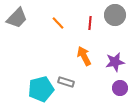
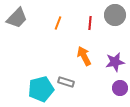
orange line: rotated 64 degrees clockwise
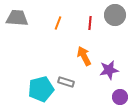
gray trapezoid: rotated 130 degrees counterclockwise
purple star: moved 6 px left, 8 px down
purple circle: moved 9 px down
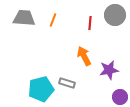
gray trapezoid: moved 7 px right
orange line: moved 5 px left, 3 px up
gray rectangle: moved 1 px right, 1 px down
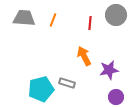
gray circle: moved 1 px right
purple circle: moved 4 px left
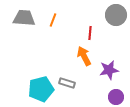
red line: moved 10 px down
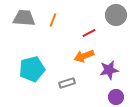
red line: moved 1 px left; rotated 56 degrees clockwise
orange arrow: rotated 84 degrees counterclockwise
gray rectangle: rotated 35 degrees counterclockwise
cyan pentagon: moved 9 px left, 20 px up
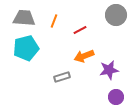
orange line: moved 1 px right, 1 px down
red line: moved 9 px left, 3 px up
cyan pentagon: moved 6 px left, 21 px up
gray rectangle: moved 5 px left, 6 px up
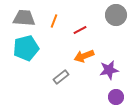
gray rectangle: moved 1 px left; rotated 21 degrees counterclockwise
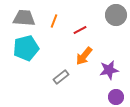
orange arrow: rotated 30 degrees counterclockwise
